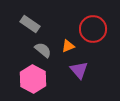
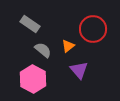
orange triangle: rotated 16 degrees counterclockwise
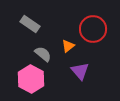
gray semicircle: moved 4 px down
purple triangle: moved 1 px right, 1 px down
pink hexagon: moved 2 px left
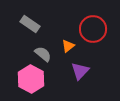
purple triangle: rotated 24 degrees clockwise
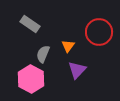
red circle: moved 6 px right, 3 px down
orange triangle: rotated 16 degrees counterclockwise
gray semicircle: rotated 108 degrees counterclockwise
purple triangle: moved 3 px left, 1 px up
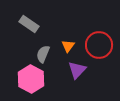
gray rectangle: moved 1 px left
red circle: moved 13 px down
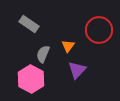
red circle: moved 15 px up
